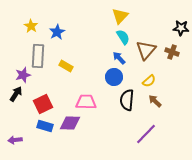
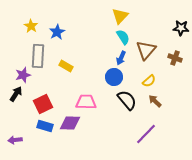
brown cross: moved 3 px right, 6 px down
blue arrow: moved 2 px right; rotated 112 degrees counterclockwise
black semicircle: rotated 135 degrees clockwise
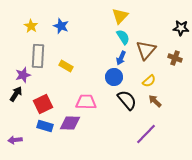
blue star: moved 4 px right, 6 px up; rotated 21 degrees counterclockwise
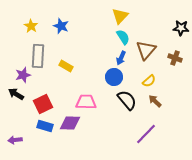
black arrow: rotated 91 degrees counterclockwise
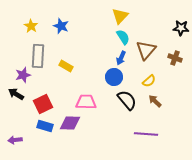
purple line: rotated 50 degrees clockwise
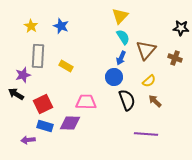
black semicircle: rotated 20 degrees clockwise
purple arrow: moved 13 px right
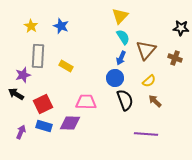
blue circle: moved 1 px right, 1 px down
black semicircle: moved 2 px left
blue rectangle: moved 1 px left
purple arrow: moved 7 px left, 8 px up; rotated 120 degrees clockwise
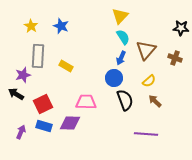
blue circle: moved 1 px left
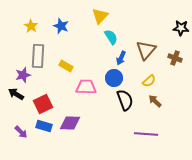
yellow triangle: moved 20 px left
cyan semicircle: moved 12 px left
pink trapezoid: moved 15 px up
purple arrow: rotated 112 degrees clockwise
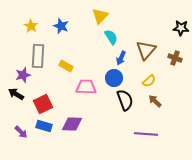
purple diamond: moved 2 px right, 1 px down
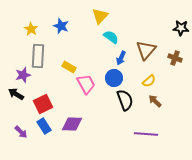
yellow star: moved 3 px down
cyan semicircle: rotated 21 degrees counterclockwise
yellow rectangle: moved 3 px right, 1 px down
pink trapezoid: moved 3 px up; rotated 60 degrees clockwise
blue rectangle: rotated 42 degrees clockwise
